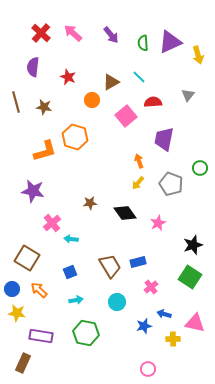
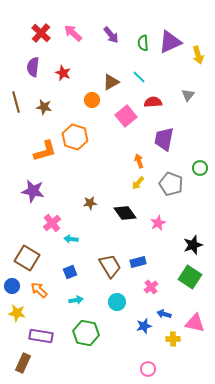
red star at (68, 77): moved 5 px left, 4 px up
blue circle at (12, 289): moved 3 px up
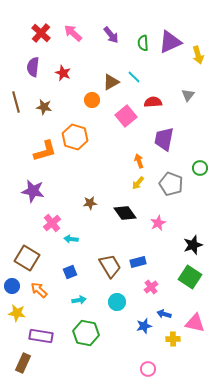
cyan line at (139, 77): moved 5 px left
cyan arrow at (76, 300): moved 3 px right
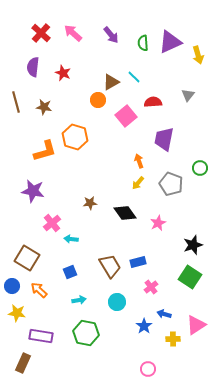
orange circle at (92, 100): moved 6 px right
pink triangle at (195, 323): moved 1 px right, 2 px down; rotated 45 degrees counterclockwise
blue star at (144, 326): rotated 21 degrees counterclockwise
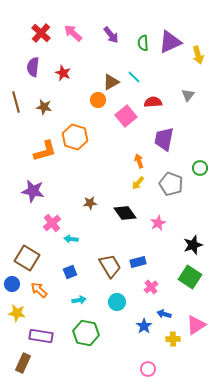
blue circle at (12, 286): moved 2 px up
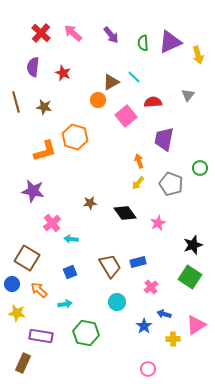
cyan arrow at (79, 300): moved 14 px left, 4 px down
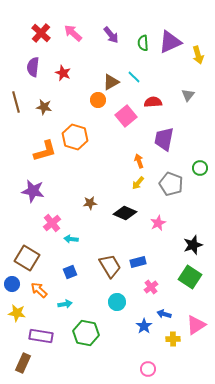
black diamond at (125, 213): rotated 30 degrees counterclockwise
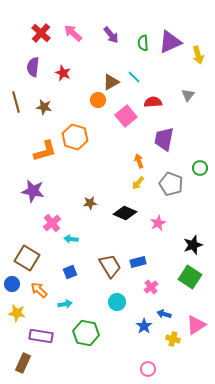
yellow cross at (173, 339): rotated 16 degrees clockwise
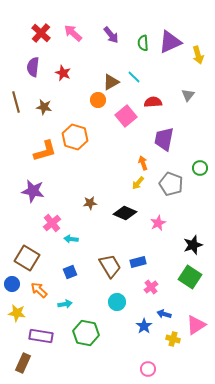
orange arrow at (139, 161): moved 4 px right, 2 px down
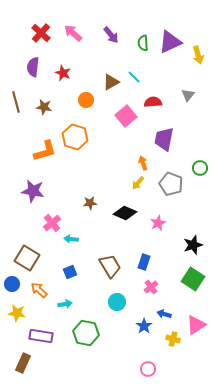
orange circle at (98, 100): moved 12 px left
blue rectangle at (138, 262): moved 6 px right; rotated 56 degrees counterclockwise
green square at (190, 277): moved 3 px right, 2 px down
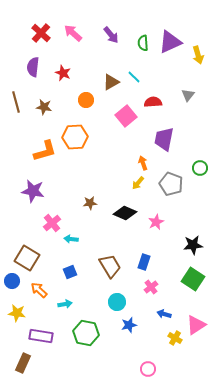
orange hexagon at (75, 137): rotated 20 degrees counterclockwise
pink star at (158, 223): moved 2 px left, 1 px up
black star at (193, 245): rotated 12 degrees clockwise
blue circle at (12, 284): moved 3 px up
blue star at (144, 326): moved 15 px left, 1 px up; rotated 21 degrees clockwise
yellow cross at (173, 339): moved 2 px right, 1 px up; rotated 16 degrees clockwise
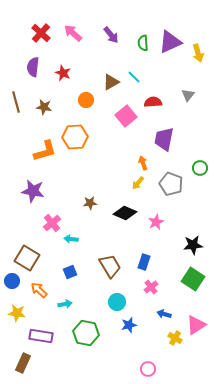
yellow arrow at (198, 55): moved 2 px up
